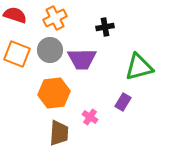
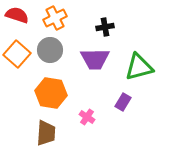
red semicircle: moved 2 px right
orange square: rotated 20 degrees clockwise
purple trapezoid: moved 13 px right
orange hexagon: moved 3 px left; rotated 16 degrees clockwise
pink cross: moved 3 px left
brown trapezoid: moved 13 px left
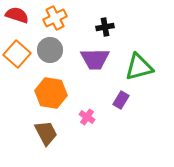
purple rectangle: moved 2 px left, 2 px up
brown trapezoid: rotated 32 degrees counterclockwise
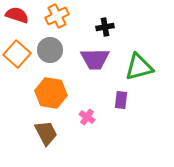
orange cross: moved 2 px right, 2 px up
purple rectangle: rotated 24 degrees counterclockwise
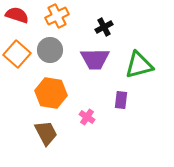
black cross: moved 1 px left; rotated 18 degrees counterclockwise
green triangle: moved 2 px up
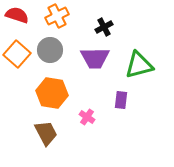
purple trapezoid: moved 1 px up
orange hexagon: moved 1 px right
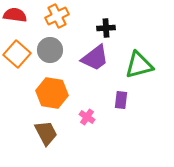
red semicircle: moved 2 px left; rotated 10 degrees counterclockwise
black cross: moved 2 px right, 1 px down; rotated 24 degrees clockwise
purple trapezoid: rotated 36 degrees counterclockwise
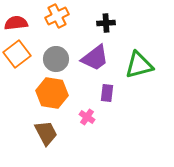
red semicircle: moved 1 px right, 8 px down; rotated 15 degrees counterclockwise
black cross: moved 5 px up
gray circle: moved 6 px right, 9 px down
orange square: rotated 12 degrees clockwise
purple rectangle: moved 14 px left, 7 px up
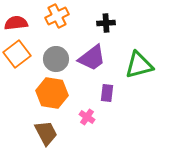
purple trapezoid: moved 3 px left
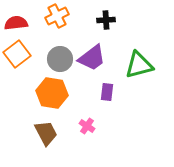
black cross: moved 3 px up
gray circle: moved 4 px right
purple rectangle: moved 1 px up
pink cross: moved 9 px down
